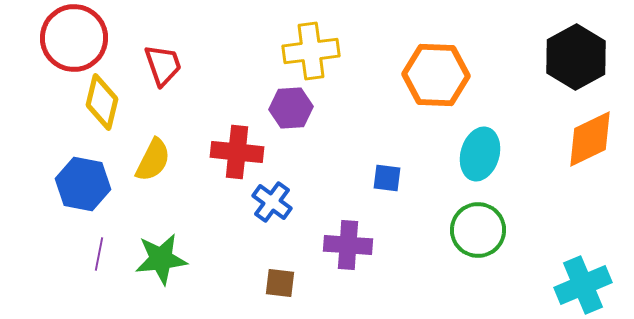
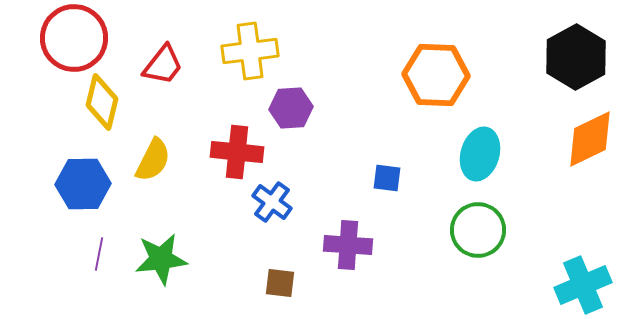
yellow cross: moved 61 px left
red trapezoid: rotated 57 degrees clockwise
blue hexagon: rotated 12 degrees counterclockwise
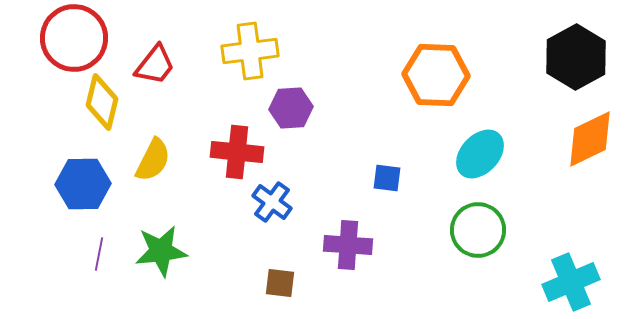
red trapezoid: moved 8 px left
cyan ellipse: rotated 27 degrees clockwise
green star: moved 8 px up
cyan cross: moved 12 px left, 3 px up
